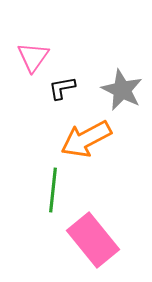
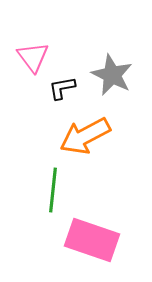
pink triangle: rotated 12 degrees counterclockwise
gray star: moved 10 px left, 15 px up
orange arrow: moved 1 px left, 3 px up
pink rectangle: moved 1 px left; rotated 32 degrees counterclockwise
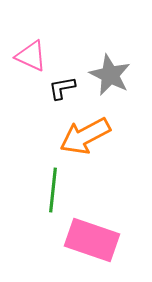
pink triangle: moved 2 px left, 1 px up; rotated 28 degrees counterclockwise
gray star: moved 2 px left
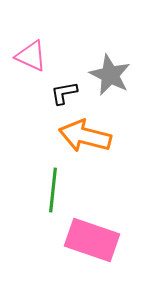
black L-shape: moved 2 px right, 5 px down
orange arrow: rotated 42 degrees clockwise
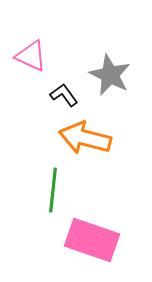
black L-shape: moved 2 px down; rotated 64 degrees clockwise
orange arrow: moved 2 px down
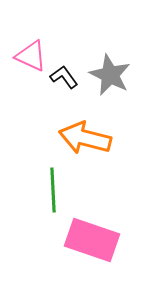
black L-shape: moved 18 px up
green line: rotated 9 degrees counterclockwise
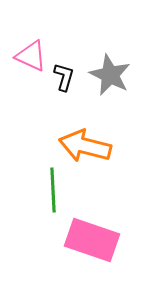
black L-shape: rotated 52 degrees clockwise
orange arrow: moved 8 px down
